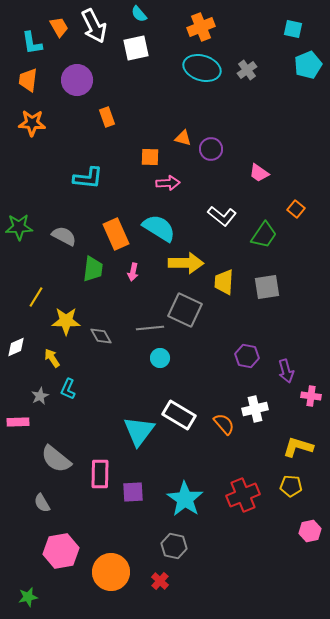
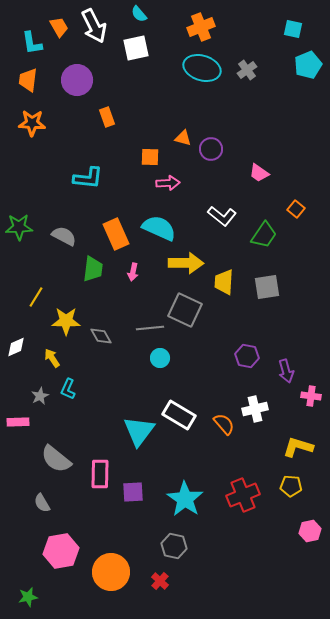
cyan semicircle at (159, 228): rotated 8 degrees counterclockwise
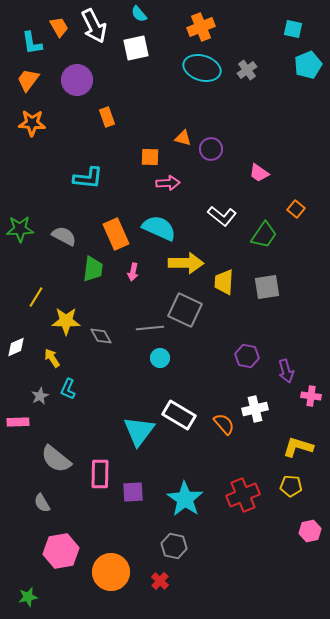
orange trapezoid at (28, 80): rotated 30 degrees clockwise
green star at (19, 227): moved 1 px right, 2 px down
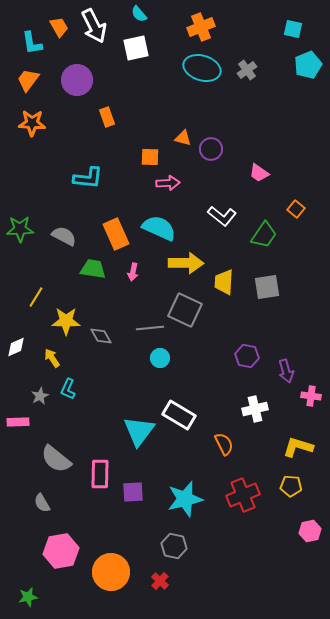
green trapezoid at (93, 269): rotated 88 degrees counterclockwise
orange semicircle at (224, 424): moved 20 px down; rotated 15 degrees clockwise
cyan star at (185, 499): rotated 24 degrees clockwise
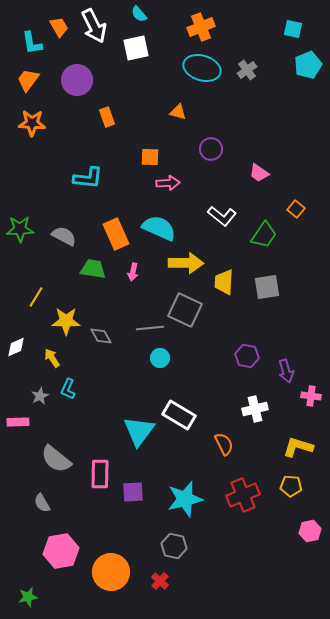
orange triangle at (183, 138): moved 5 px left, 26 px up
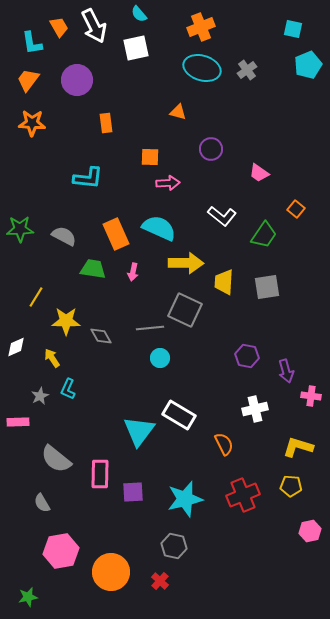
orange rectangle at (107, 117): moved 1 px left, 6 px down; rotated 12 degrees clockwise
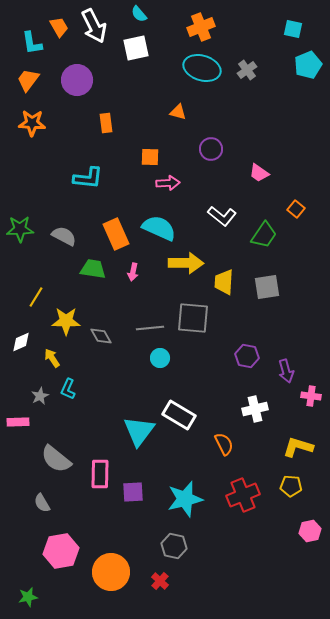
gray square at (185, 310): moved 8 px right, 8 px down; rotated 20 degrees counterclockwise
white diamond at (16, 347): moved 5 px right, 5 px up
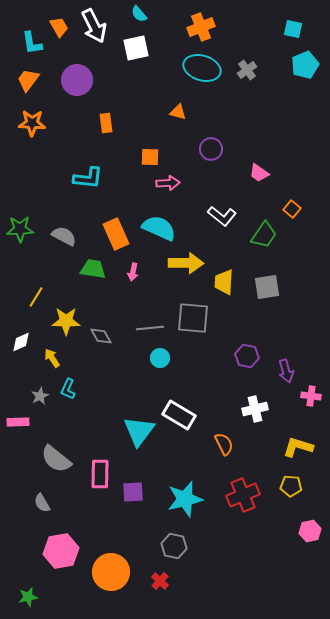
cyan pentagon at (308, 65): moved 3 px left
orange square at (296, 209): moved 4 px left
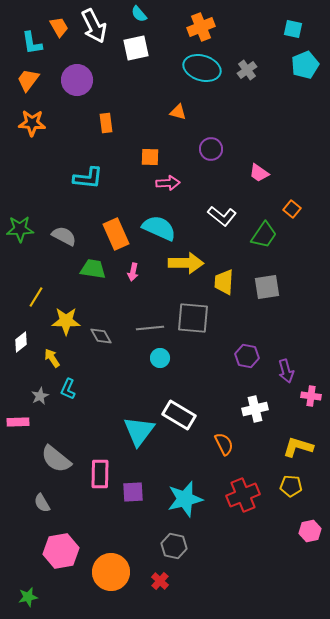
white diamond at (21, 342): rotated 15 degrees counterclockwise
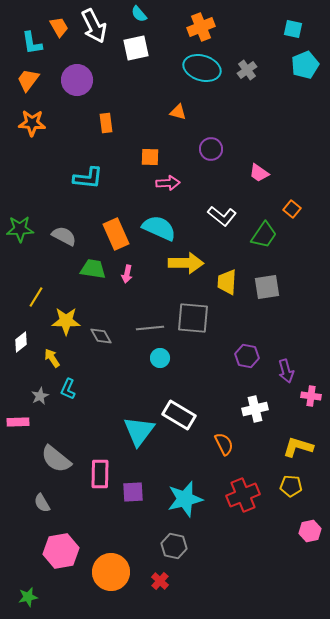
pink arrow at (133, 272): moved 6 px left, 2 px down
yellow trapezoid at (224, 282): moved 3 px right
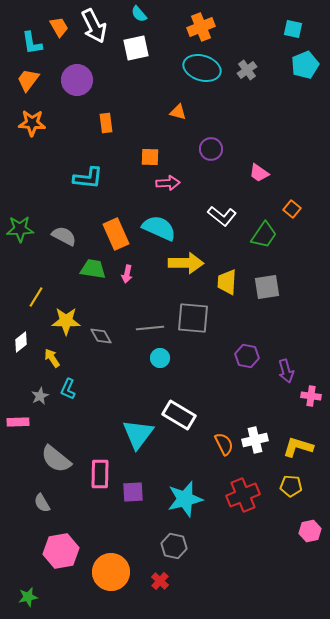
white cross at (255, 409): moved 31 px down
cyan triangle at (139, 431): moved 1 px left, 3 px down
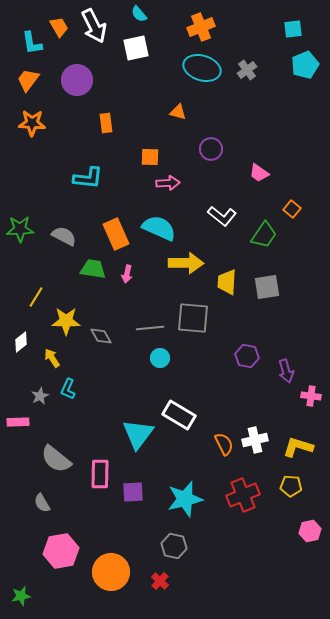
cyan square at (293, 29): rotated 18 degrees counterclockwise
green star at (28, 597): moved 7 px left, 1 px up
